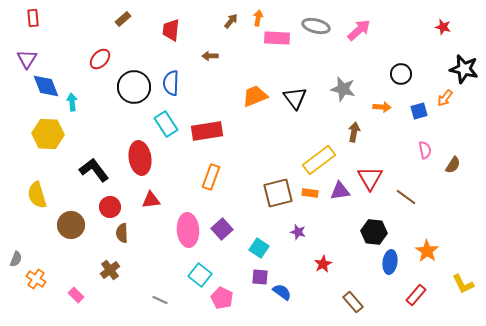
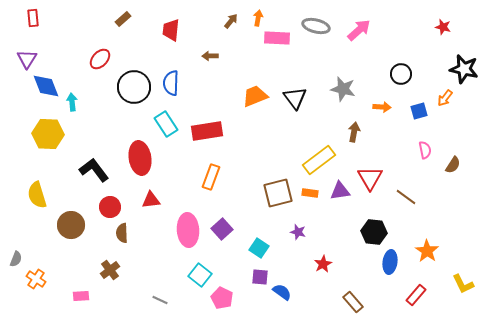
pink rectangle at (76, 295): moved 5 px right, 1 px down; rotated 49 degrees counterclockwise
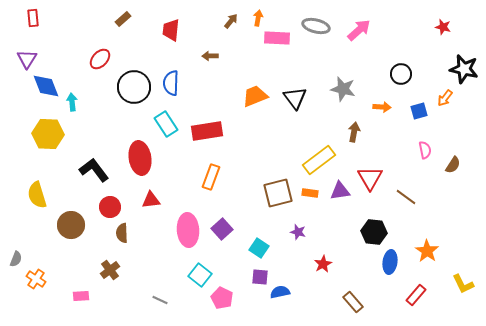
blue semicircle at (282, 292): moved 2 px left; rotated 48 degrees counterclockwise
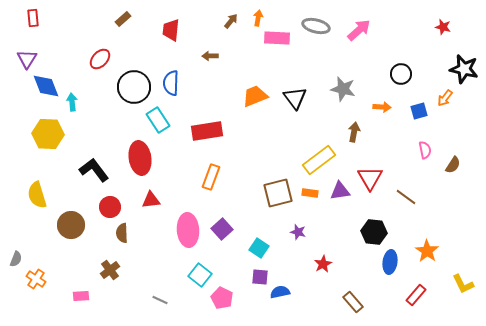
cyan rectangle at (166, 124): moved 8 px left, 4 px up
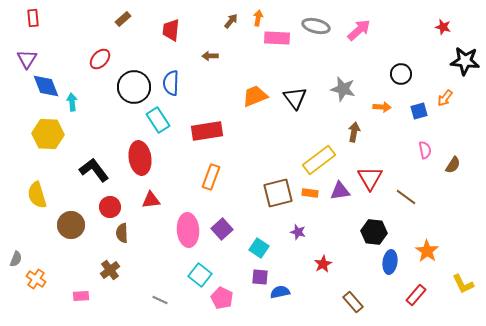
black star at (464, 69): moved 1 px right, 8 px up; rotated 8 degrees counterclockwise
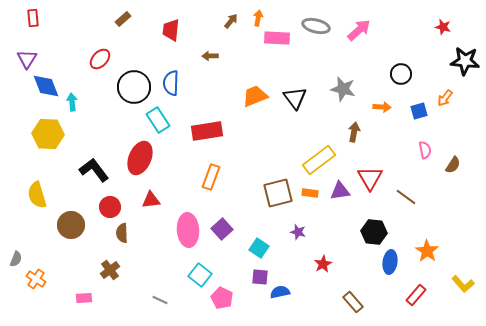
red ellipse at (140, 158): rotated 32 degrees clockwise
yellow L-shape at (463, 284): rotated 15 degrees counterclockwise
pink rectangle at (81, 296): moved 3 px right, 2 px down
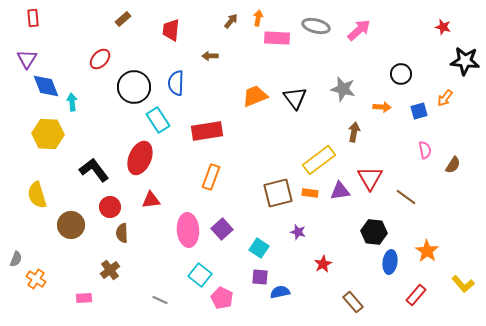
blue semicircle at (171, 83): moved 5 px right
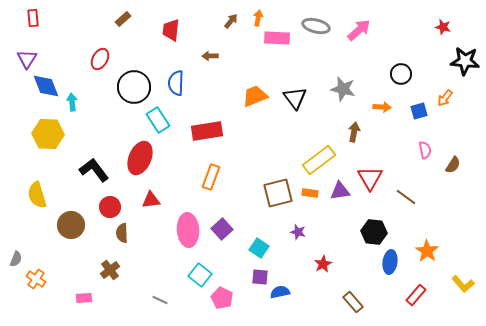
red ellipse at (100, 59): rotated 15 degrees counterclockwise
